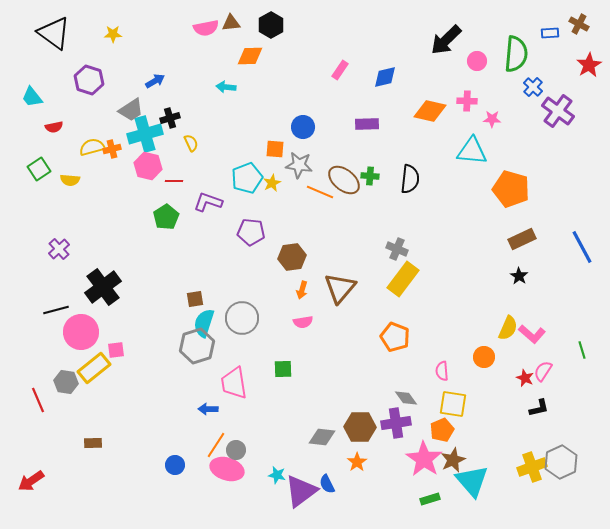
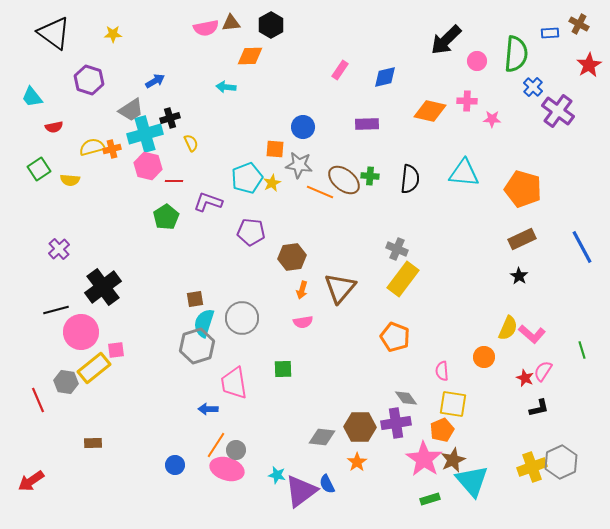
cyan triangle at (472, 151): moved 8 px left, 22 px down
orange pentagon at (511, 189): moved 12 px right
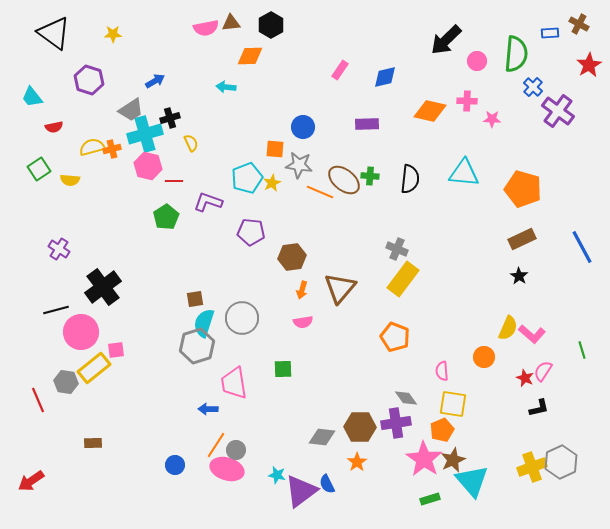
purple cross at (59, 249): rotated 15 degrees counterclockwise
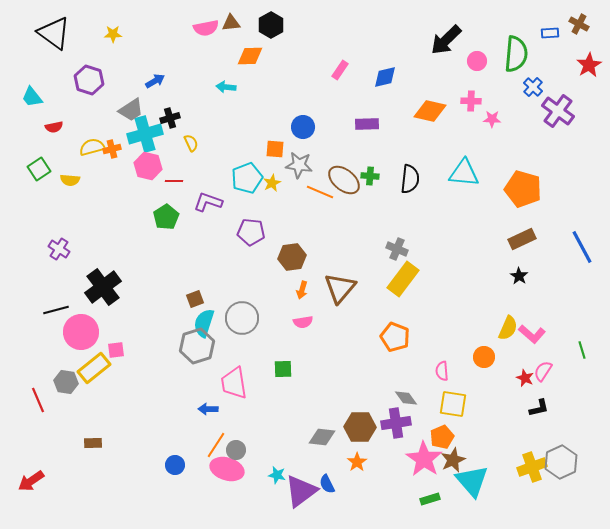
pink cross at (467, 101): moved 4 px right
brown square at (195, 299): rotated 12 degrees counterclockwise
orange pentagon at (442, 430): moved 7 px down
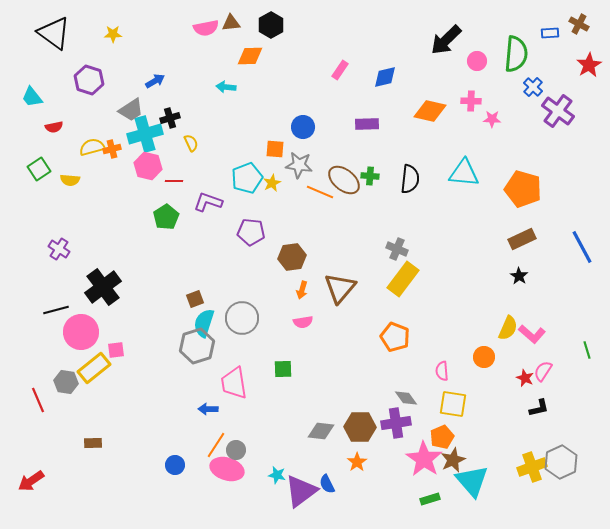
green line at (582, 350): moved 5 px right
gray diamond at (322, 437): moved 1 px left, 6 px up
